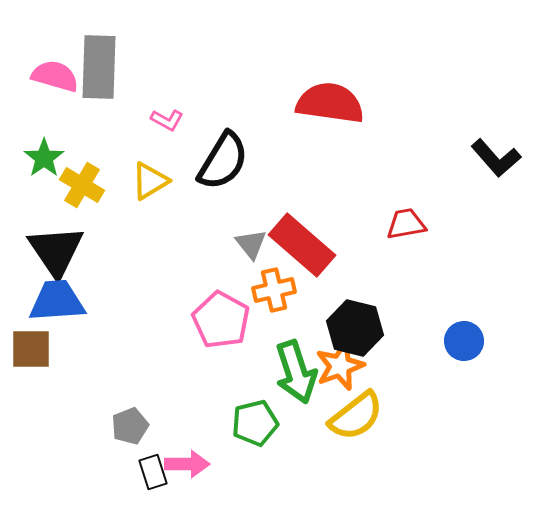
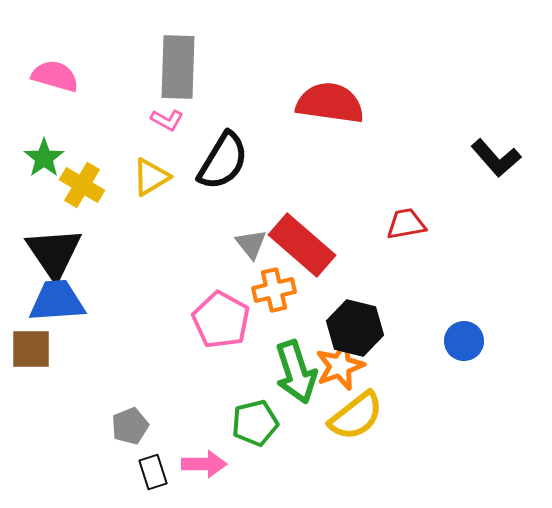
gray rectangle: moved 79 px right
yellow triangle: moved 1 px right, 4 px up
black triangle: moved 2 px left, 2 px down
pink arrow: moved 17 px right
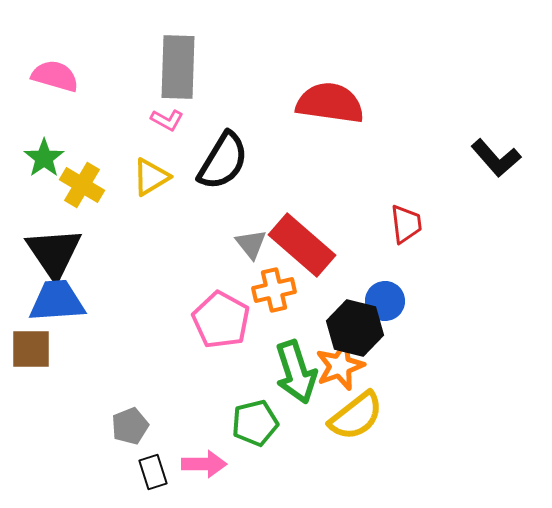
red trapezoid: rotated 93 degrees clockwise
blue circle: moved 79 px left, 40 px up
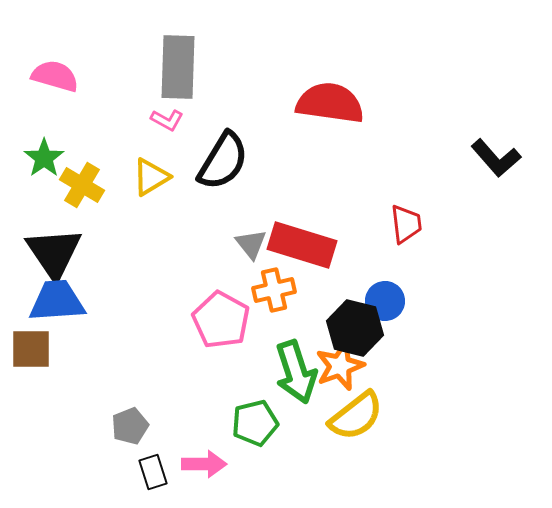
red rectangle: rotated 24 degrees counterclockwise
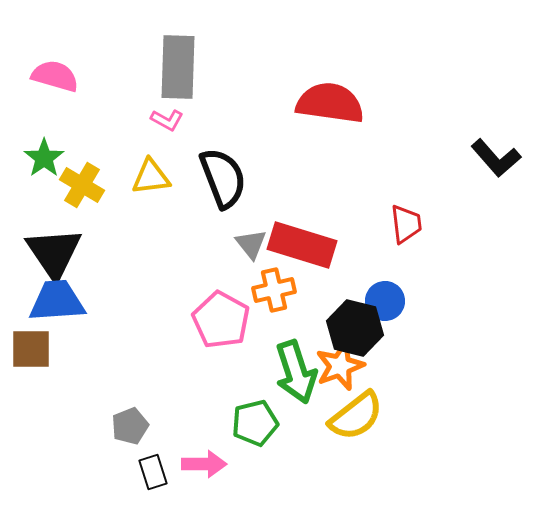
black semicircle: moved 17 px down; rotated 52 degrees counterclockwise
yellow triangle: rotated 24 degrees clockwise
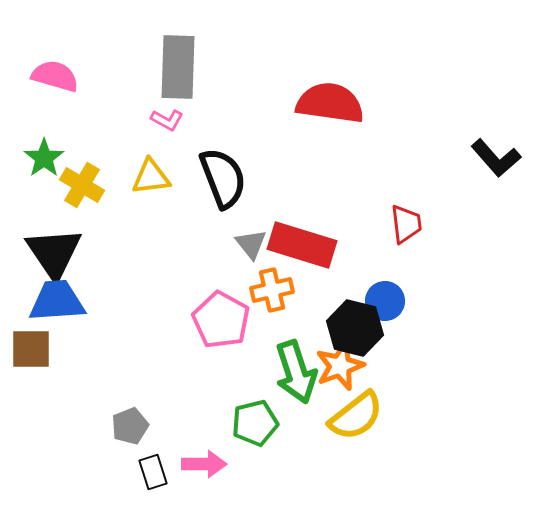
orange cross: moved 2 px left
